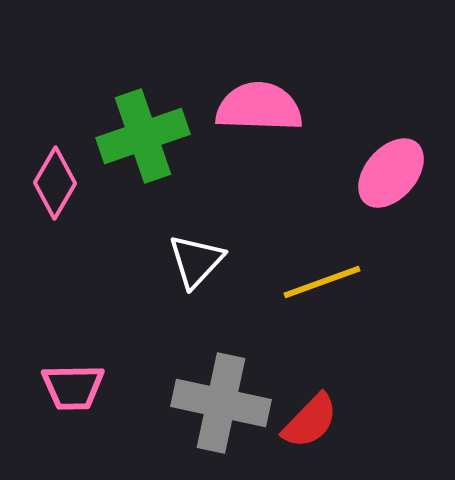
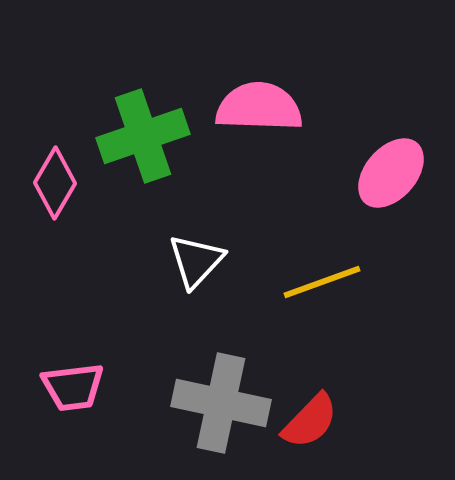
pink trapezoid: rotated 6 degrees counterclockwise
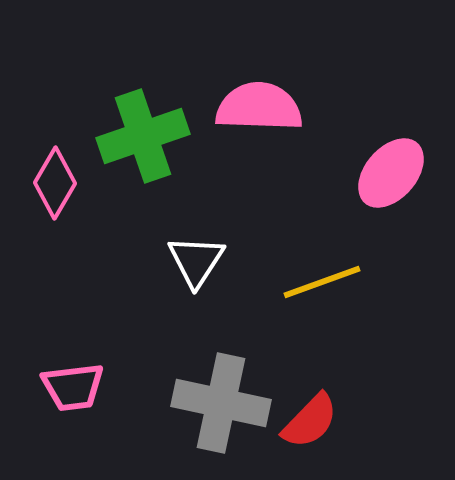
white triangle: rotated 10 degrees counterclockwise
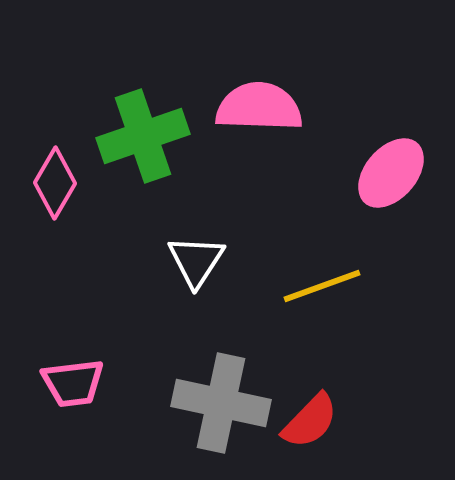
yellow line: moved 4 px down
pink trapezoid: moved 4 px up
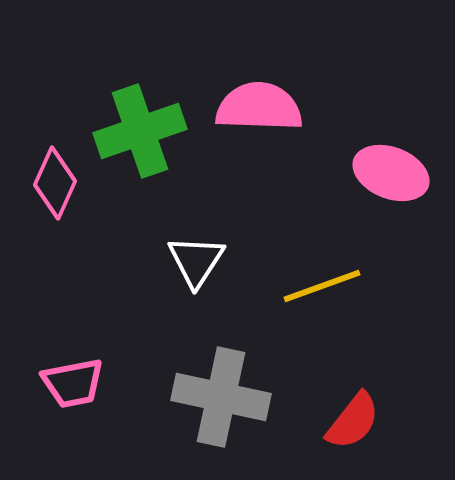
green cross: moved 3 px left, 5 px up
pink ellipse: rotated 70 degrees clockwise
pink diamond: rotated 6 degrees counterclockwise
pink trapezoid: rotated 4 degrees counterclockwise
gray cross: moved 6 px up
red semicircle: moved 43 px right; rotated 6 degrees counterclockwise
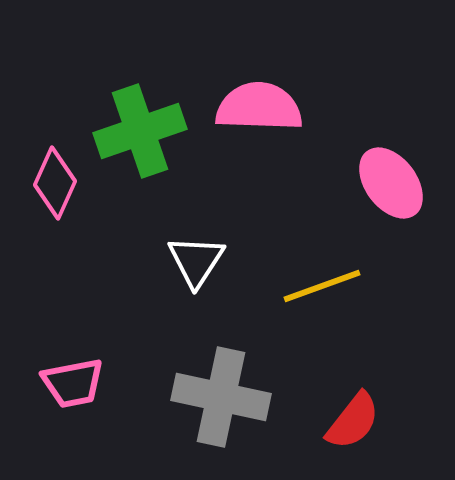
pink ellipse: moved 10 px down; rotated 32 degrees clockwise
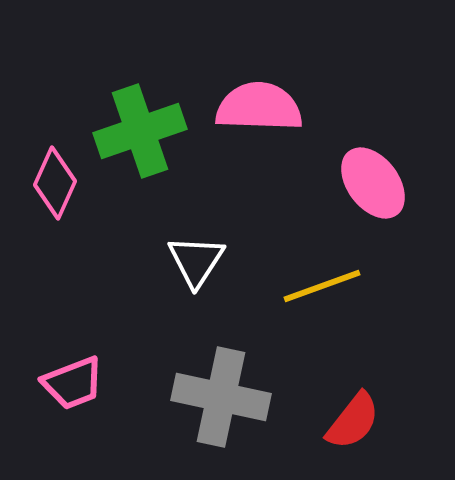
pink ellipse: moved 18 px left
pink trapezoid: rotated 10 degrees counterclockwise
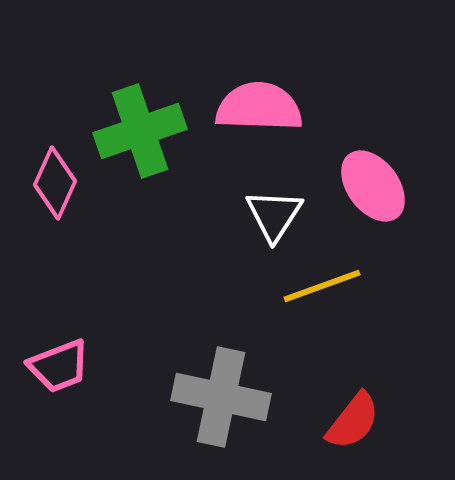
pink ellipse: moved 3 px down
white triangle: moved 78 px right, 46 px up
pink trapezoid: moved 14 px left, 17 px up
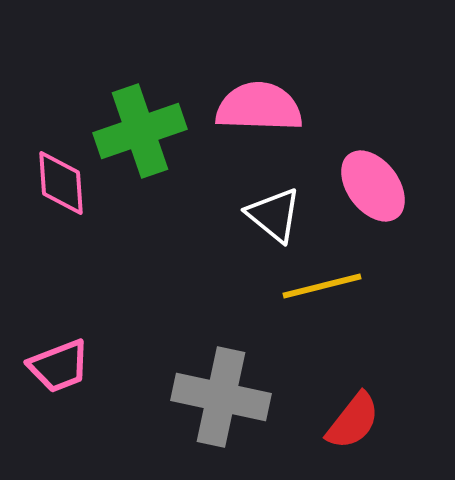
pink diamond: moved 6 px right; rotated 28 degrees counterclockwise
white triangle: rotated 24 degrees counterclockwise
yellow line: rotated 6 degrees clockwise
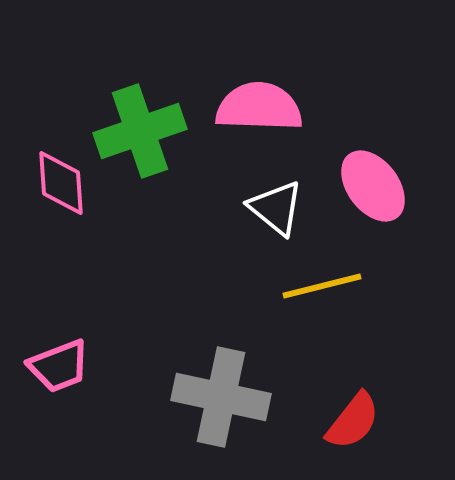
white triangle: moved 2 px right, 7 px up
